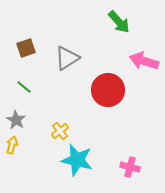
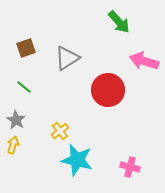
yellow arrow: moved 1 px right
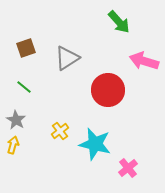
cyan star: moved 18 px right, 16 px up
pink cross: moved 2 px left, 1 px down; rotated 36 degrees clockwise
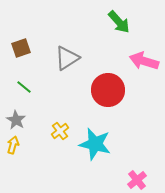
brown square: moved 5 px left
pink cross: moved 9 px right, 12 px down
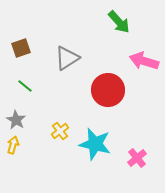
green line: moved 1 px right, 1 px up
pink cross: moved 22 px up
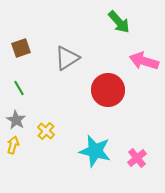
green line: moved 6 px left, 2 px down; rotated 21 degrees clockwise
yellow cross: moved 14 px left; rotated 12 degrees counterclockwise
cyan star: moved 7 px down
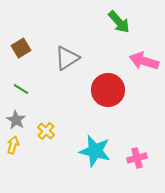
brown square: rotated 12 degrees counterclockwise
green line: moved 2 px right, 1 px down; rotated 28 degrees counterclockwise
pink cross: rotated 24 degrees clockwise
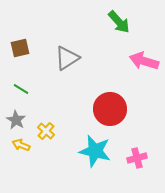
brown square: moved 1 px left; rotated 18 degrees clockwise
red circle: moved 2 px right, 19 px down
yellow arrow: moved 8 px right; rotated 84 degrees counterclockwise
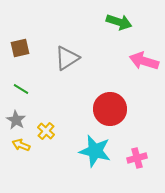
green arrow: rotated 30 degrees counterclockwise
